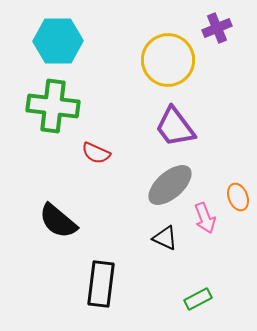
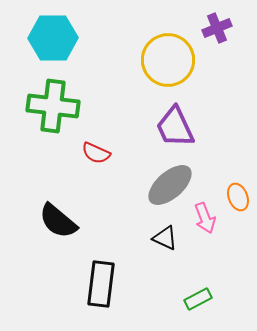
cyan hexagon: moved 5 px left, 3 px up
purple trapezoid: rotated 12 degrees clockwise
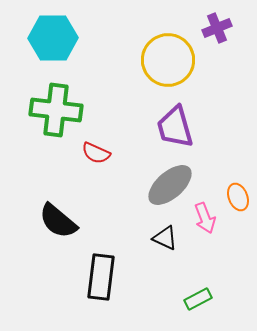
green cross: moved 3 px right, 4 px down
purple trapezoid: rotated 9 degrees clockwise
black rectangle: moved 7 px up
